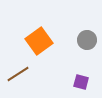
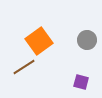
brown line: moved 6 px right, 7 px up
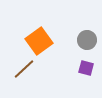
brown line: moved 2 px down; rotated 10 degrees counterclockwise
purple square: moved 5 px right, 14 px up
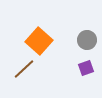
orange square: rotated 12 degrees counterclockwise
purple square: rotated 35 degrees counterclockwise
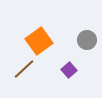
orange square: rotated 12 degrees clockwise
purple square: moved 17 px left, 2 px down; rotated 21 degrees counterclockwise
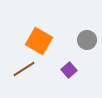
orange square: rotated 24 degrees counterclockwise
brown line: rotated 10 degrees clockwise
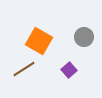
gray circle: moved 3 px left, 3 px up
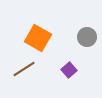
gray circle: moved 3 px right
orange square: moved 1 px left, 3 px up
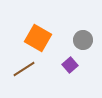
gray circle: moved 4 px left, 3 px down
purple square: moved 1 px right, 5 px up
